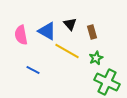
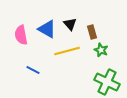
blue triangle: moved 2 px up
yellow line: rotated 45 degrees counterclockwise
green star: moved 5 px right, 8 px up; rotated 24 degrees counterclockwise
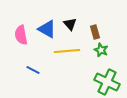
brown rectangle: moved 3 px right
yellow line: rotated 10 degrees clockwise
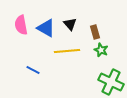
blue triangle: moved 1 px left, 1 px up
pink semicircle: moved 10 px up
green cross: moved 4 px right
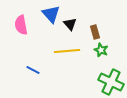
blue triangle: moved 5 px right, 14 px up; rotated 18 degrees clockwise
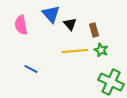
brown rectangle: moved 1 px left, 2 px up
yellow line: moved 8 px right
blue line: moved 2 px left, 1 px up
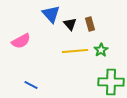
pink semicircle: moved 16 px down; rotated 108 degrees counterclockwise
brown rectangle: moved 4 px left, 6 px up
green star: rotated 16 degrees clockwise
blue line: moved 16 px down
green cross: rotated 25 degrees counterclockwise
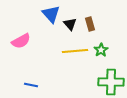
blue line: rotated 16 degrees counterclockwise
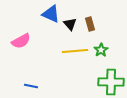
blue triangle: rotated 24 degrees counterclockwise
blue line: moved 1 px down
